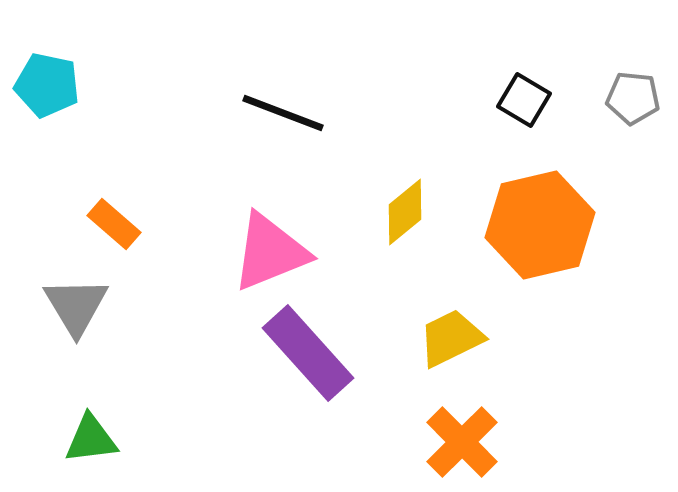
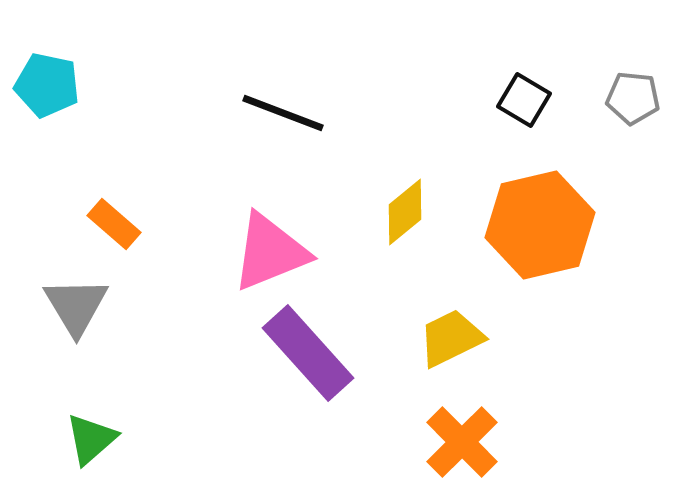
green triangle: rotated 34 degrees counterclockwise
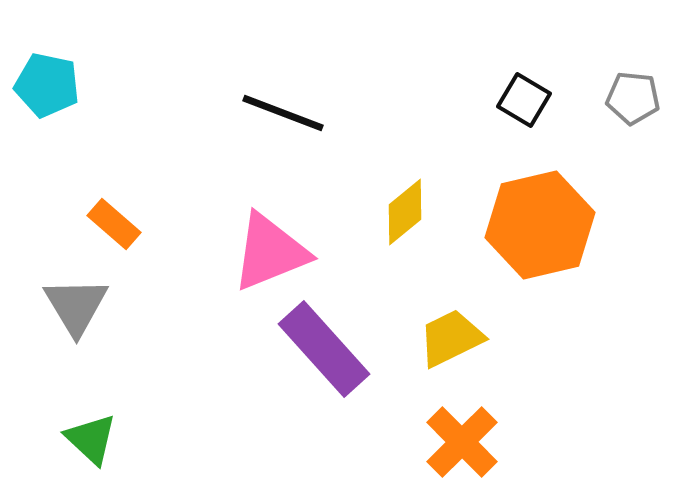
purple rectangle: moved 16 px right, 4 px up
green triangle: rotated 36 degrees counterclockwise
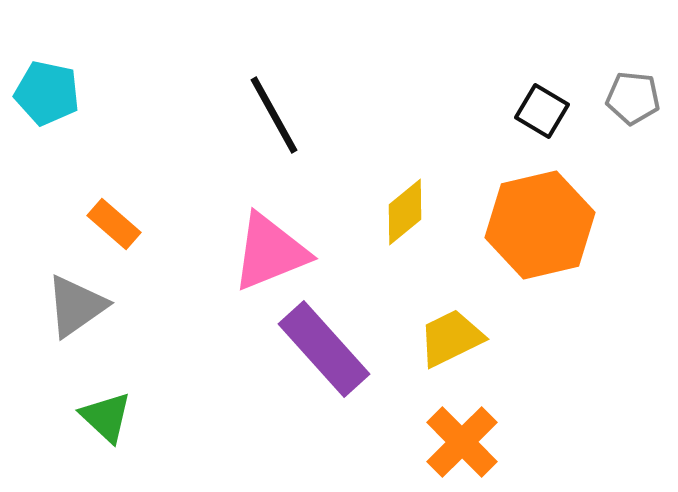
cyan pentagon: moved 8 px down
black square: moved 18 px right, 11 px down
black line: moved 9 px left, 2 px down; rotated 40 degrees clockwise
gray triangle: rotated 26 degrees clockwise
green triangle: moved 15 px right, 22 px up
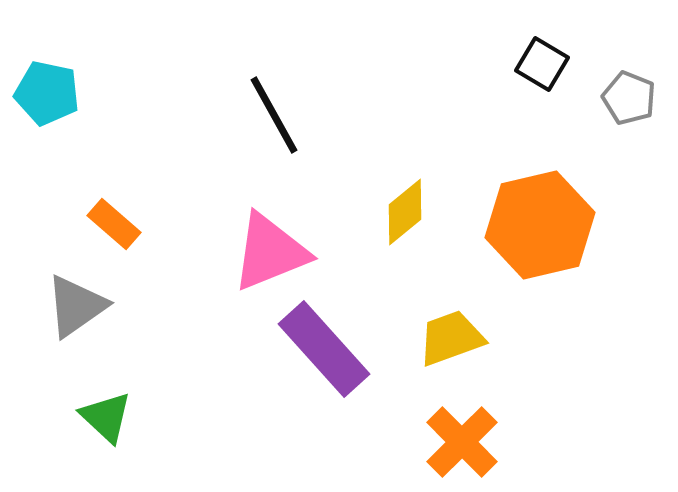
gray pentagon: moved 4 px left; rotated 16 degrees clockwise
black square: moved 47 px up
yellow trapezoid: rotated 6 degrees clockwise
